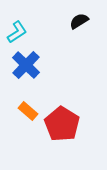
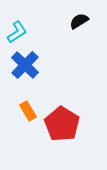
blue cross: moved 1 px left
orange rectangle: rotated 18 degrees clockwise
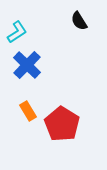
black semicircle: rotated 90 degrees counterclockwise
blue cross: moved 2 px right
